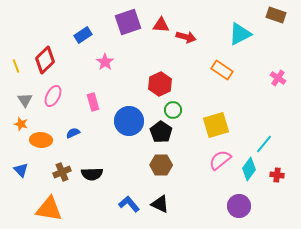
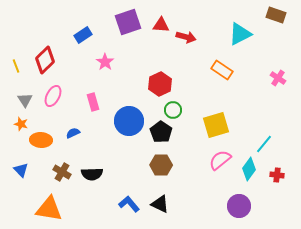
brown cross: rotated 36 degrees counterclockwise
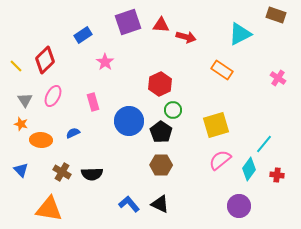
yellow line: rotated 24 degrees counterclockwise
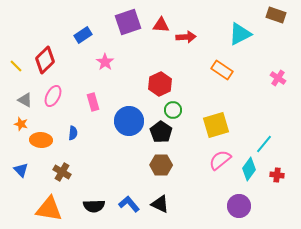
red arrow: rotated 18 degrees counterclockwise
gray triangle: rotated 28 degrees counterclockwise
blue semicircle: rotated 120 degrees clockwise
black semicircle: moved 2 px right, 32 px down
